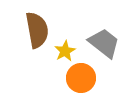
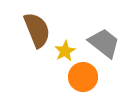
brown semicircle: rotated 12 degrees counterclockwise
orange circle: moved 2 px right, 1 px up
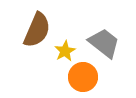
brown semicircle: rotated 45 degrees clockwise
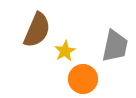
gray trapezoid: moved 11 px right, 3 px down; rotated 64 degrees clockwise
orange circle: moved 2 px down
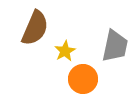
brown semicircle: moved 2 px left, 2 px up
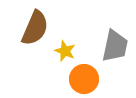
yellow star: rotated 20 degrees counterclockwise
orange circle: moved 1 px right
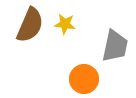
brown semicircle: moved 5 px left, 3 px up
yellow star: moved 27 px up; rotated 15 degrees counterclockwise
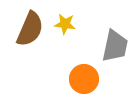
brown semicircle: moved 4 px down
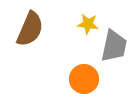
yellow star: moved 23 px right
gray trapezoid: moved 1 px left
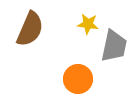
orange circle: moved 6 px left
